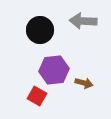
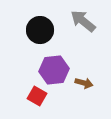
gray arrow: rotated 36 degrees clockwise
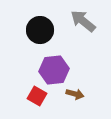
brown arrow: moved 9 px left, 11 px down
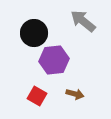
black circle: moved 6 px left, 3 px down
purple hexagon: moved 10 px up
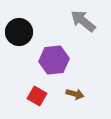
black circle: moved 15 px left, 1 px up
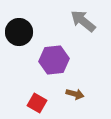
red square: moved 7 px down
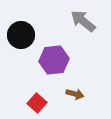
black circle: moved 2 px right, 3 px down
red square: rotated 12 degrees clockwise
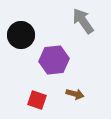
gray arrow: rotated 16 degrees clockwise
red square: moved 3 px up; rotated 24 degrees counterclockwise
